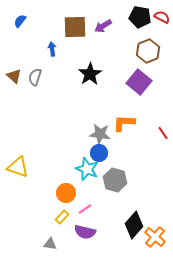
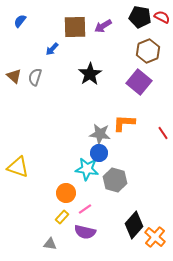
blue arrow: rotated 128 degrees counterclockwise
cyan star: rotated 15 degrees counterclockwise
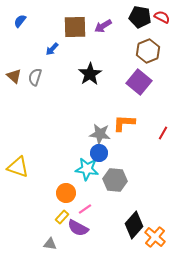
red line: rotated 64 degrees clockwise
gray hexagon: rotated 10 degrees counterclockwise
purple semicircle: moved 7 px left, 4 px up; rotated 15 degrees clockwise
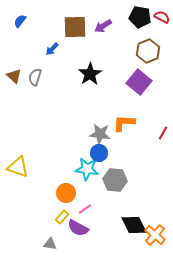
black diamond: rotated 68 degrees counterclockwise
orange cross: moved 2 px up
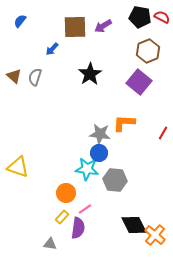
purple semicircle: rotated 110 degrees counterclockwise
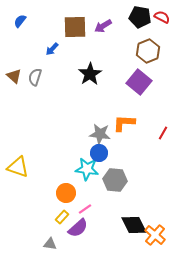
purple semicircle: rotated 40 degrees clockwise
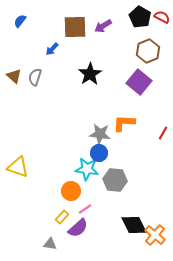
black pentagon: rotated 20 degrees clockwise
orange circle: moved 5 px right, 2 px up
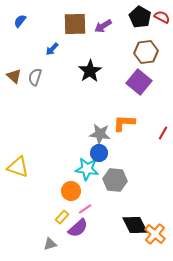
brown square: moved 3 px up
brown hexagon: moved 2 px left, 1 px down; rotated 15 degrees clockwise
black star: moved 3 px up
black diamond: moved 1 px right
orange cross: moved 1 px up
gray triangle: rotated 24 degrees counterclockwise
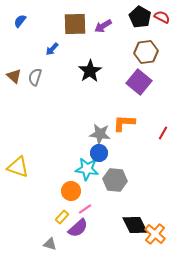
gray triangle: rotated 32 degrees clockwise
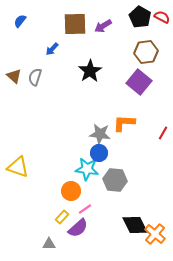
gray triangle: moved 1 px left; rotated 16 degrees counterclockwise
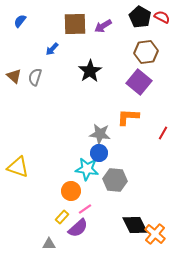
orange L-shape: moved 4 px right, 6 px up
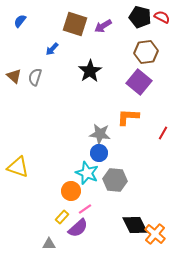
black pentagon: rotated 15 degrees counterclockwise
brown square: rotated 20 degrees clockwise
cyan star: moved 4 px down; rotated 15 degrees clockwise
